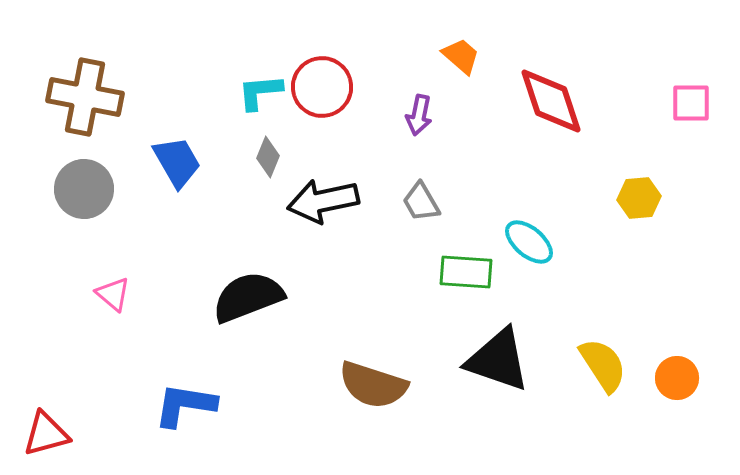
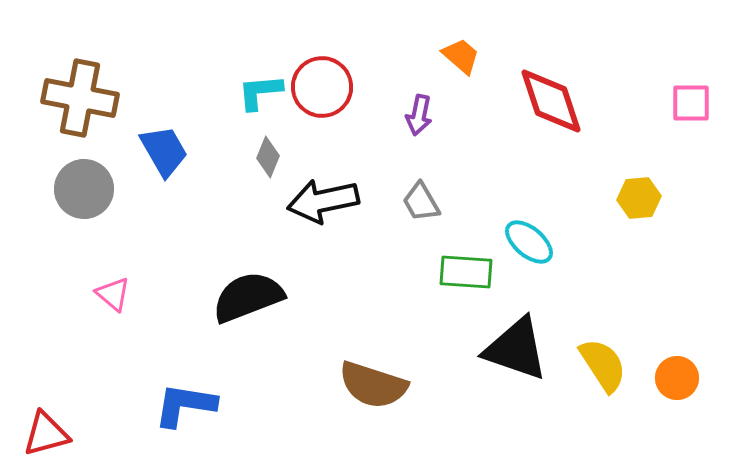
brown cross: moved 5 px left, 1 px down
blue trapezoid: moved 13 px left, 11 px up
black triangle: moved 18 px right, 11 px up
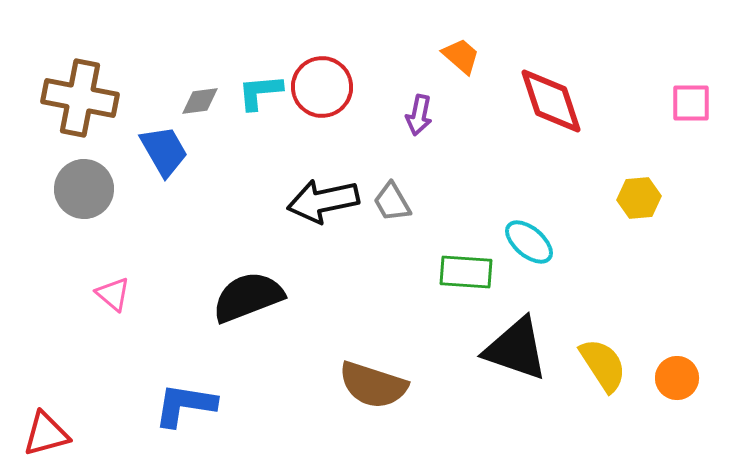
gray diamond: moved 68 px left, 56 px up; rotated 60 degrees clockwise
gray trapezoid: moved 29 px left
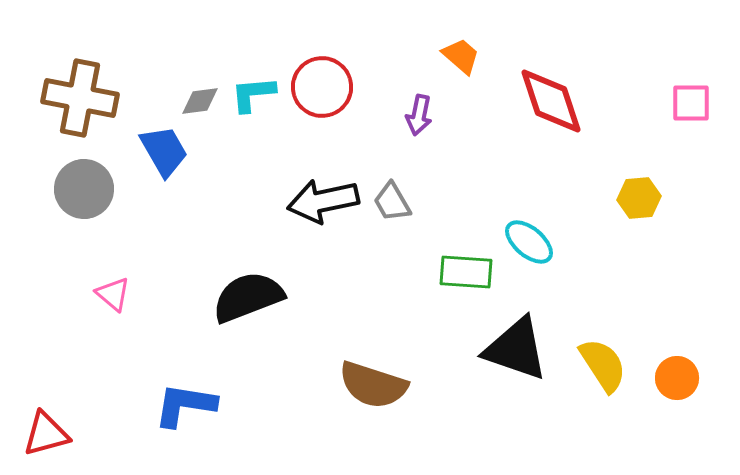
cyan L-shape: moved 7 px left, 2 px down
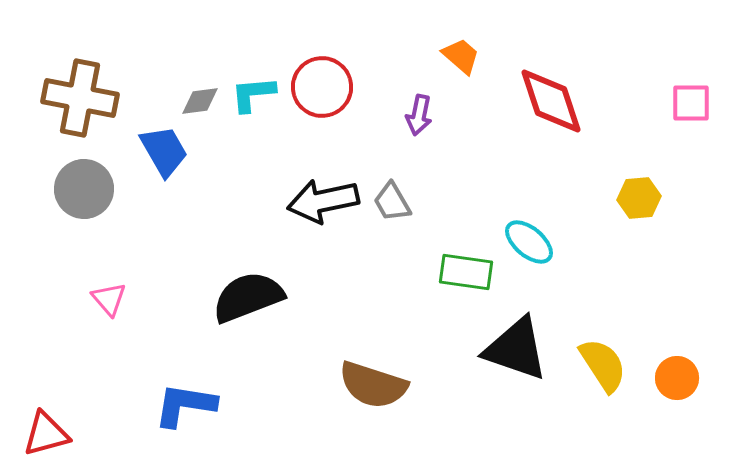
green rectangle: rotated 4 degrees clockwise
pink triangle: moved 4 px left, 5 px down; rotated 9 degrees clockwise
